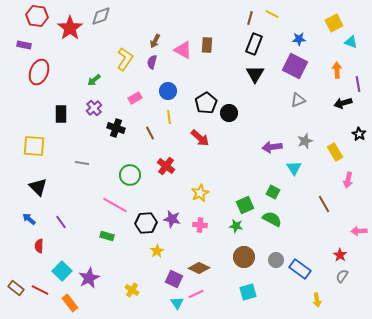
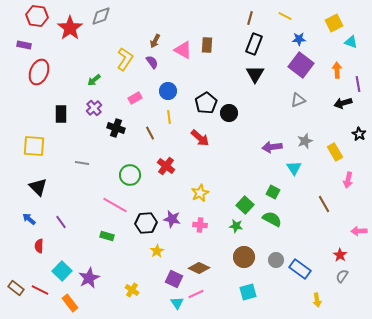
yellow line at (272, 14): moved 13 px right, 2 px down
purple semicircle at (152, 62): rotated 128 degrees clockwise
purple square at (295, 66): moved 6 px right, 1 px up; rotated 10 degrees clockwise
green square at (245, 205): rotated 24 degrees counterclockwise
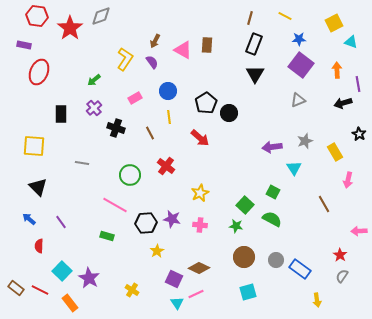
purple star at (89, 278): rotated 15 degrees counterclockwise
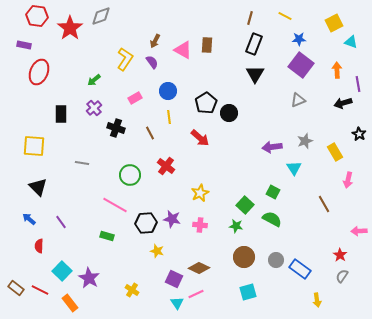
yellow star at (157, 251): rotated 24 degrees counterclockwise
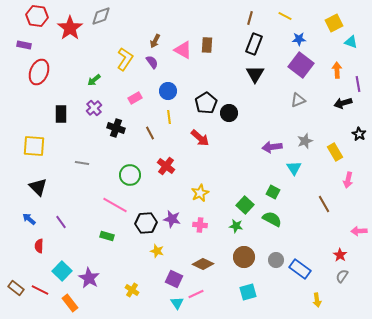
brown diamond at (199, 268): moved 4 px right, 4 px up
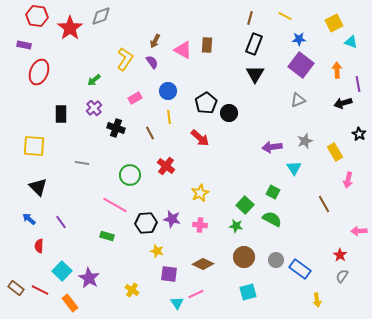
purple square at (174, 279): moved 5 px left, 5 px up; rotated 18 degrees counterclockwise
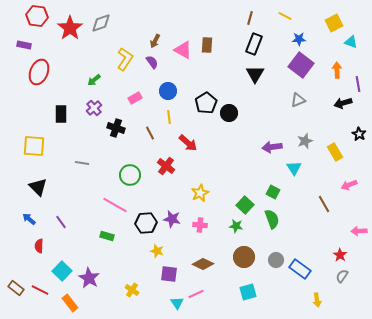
gray diamond at (101, 16): moved 7 px down
red arrow at (200, 138): moved 12 px left, 5 px down
pink arrow at (348, 180): moved 1 px right, 5 px down; rotated 56 degrees clockwise
green semicircle at (272, 219): rotated 42 degrees clockwise
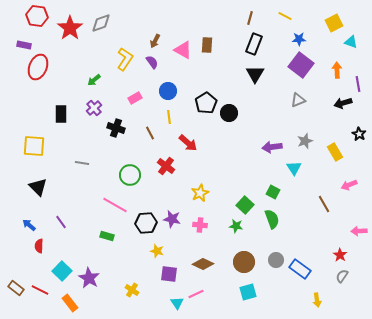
red ellipse at (39, 72): moved 1 px left, 5 px up
blue arrow at (29, 219): moved 6 px down
brown circle at (244, 257): moved 5 px down
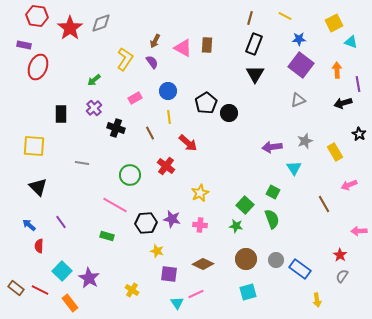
pink triangle at (183, 50): moved 2 px up
brown circle at (244, 262): moved 2 px right, 3 px up
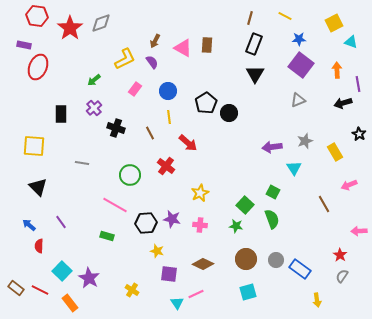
yellow L-shape at (125, 59): rotated 30 degrees clockwise
pink rectangle at (135, 98): moved 9 px up; rotated 24 degrees counterclockwise
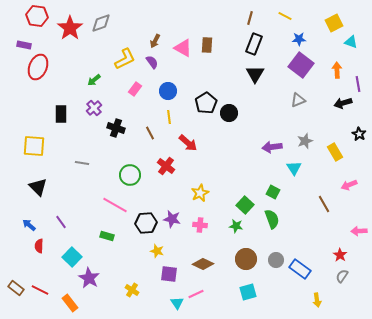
cyan square at (62, 271): moved 10 px right, 14 px up
